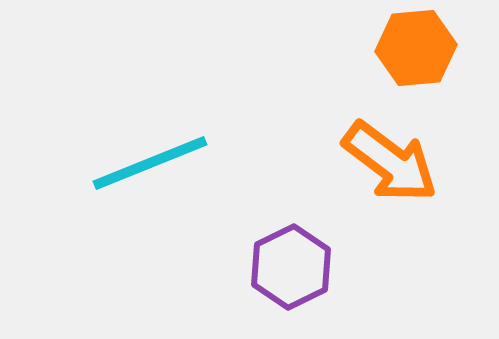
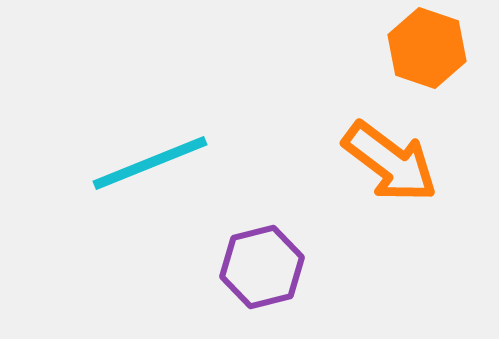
orange hexagon: moved 11 px right; rotated 24 degrees clockwise
purple hexagon: moved 29 px left; rotated 12 degrees clockwise
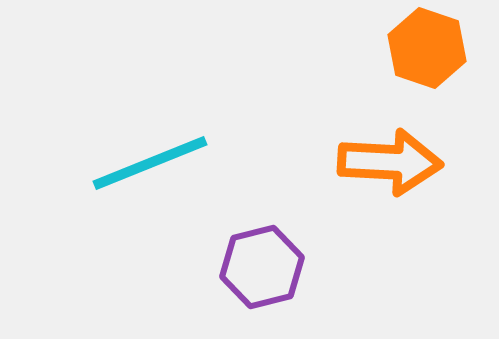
orange arrow: rotated 34 degrees counterclockwise
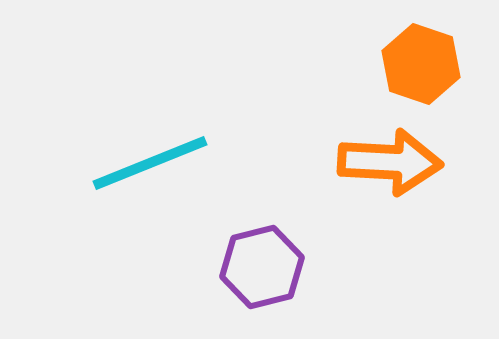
orange hexagon: moved 6 px left, 16 px down
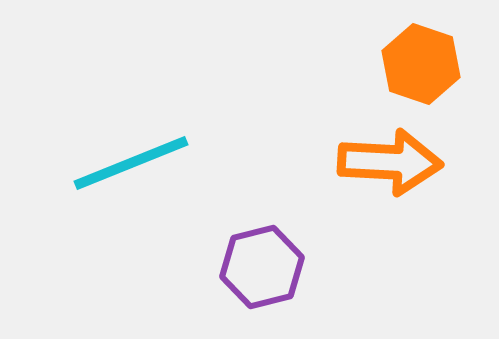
cyan line: moved 19 px left
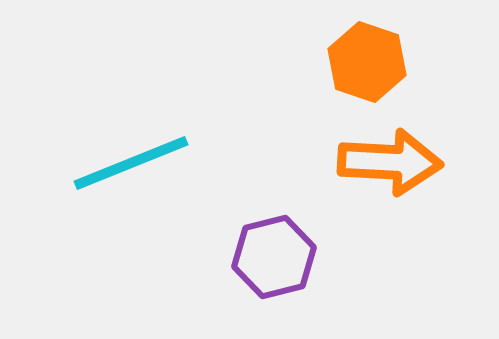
orange hexagon: moved 54 px left, 2 px up
purple hexagon: moved 12 px right, 10 px up
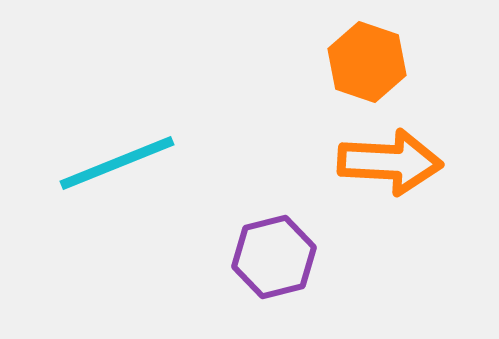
cyan line: moved 14 px left
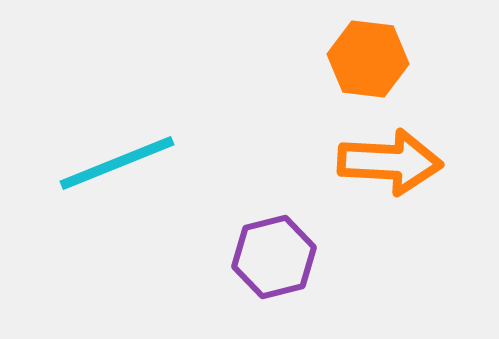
orange hexagon: moved 1 px right, 3 px up; rotated 12 degrees counterclockwise
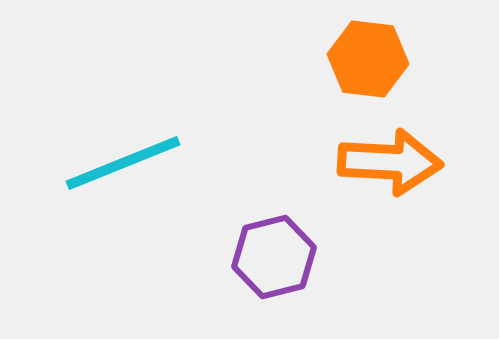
cyan line: moved 6 px right
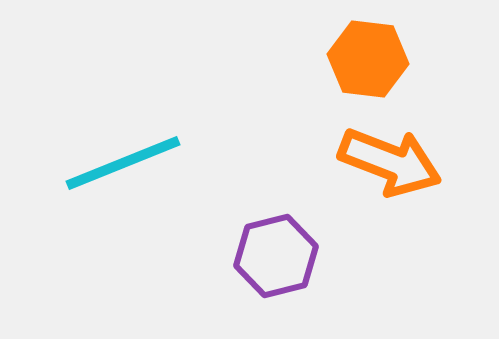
orange arrow: rotated 18 degrees clockwise
purple hexagon: moved 2 px right, 1 px up
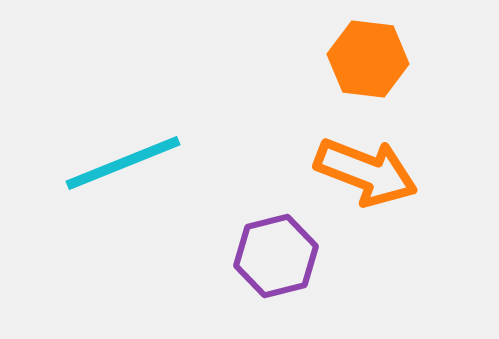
orange arrow: moved 24 px left, 10 px down
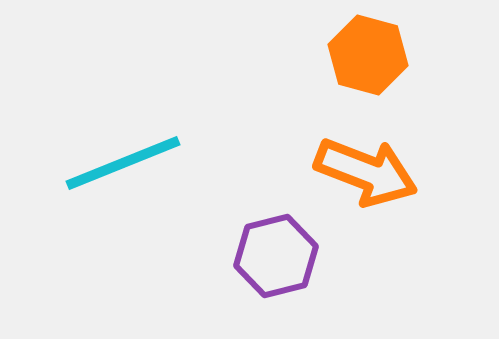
orange hexagon: moved 4 px up; rotated 8 degrees clockwise
